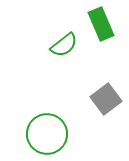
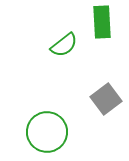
green rectangle: moved 1 px right, 2 px up; rotated 20 degrees clockwise
green circle: moved 2 px up
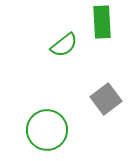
green circle: moved 2 px up
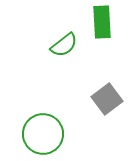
gray square: moved 1 px right
green circle: moved 4 px left, 4 px down
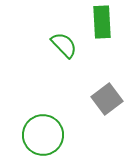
green semicircle: rotated 96 degrees counterclockwise
green circle: moved 1 px down
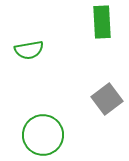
green semicircle: moved 35 px left, 5 px down; rotated 124 degrees clockwise
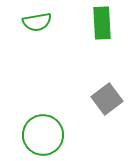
green rectangle: moved 1 px down
green semicircle: moved 8 px right, 28 px up
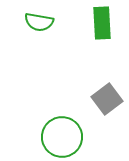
green semicircle: moved 2 px right; rotated 20 degrees clockwise
green circle: moved 19 px right, 2 px down
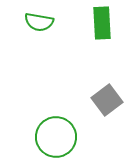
gray square: moved 1 px down
green circle: moved 6 px left
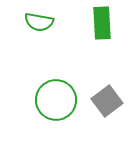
gray square: moved 1 px down
green circle: moved 37 px up
